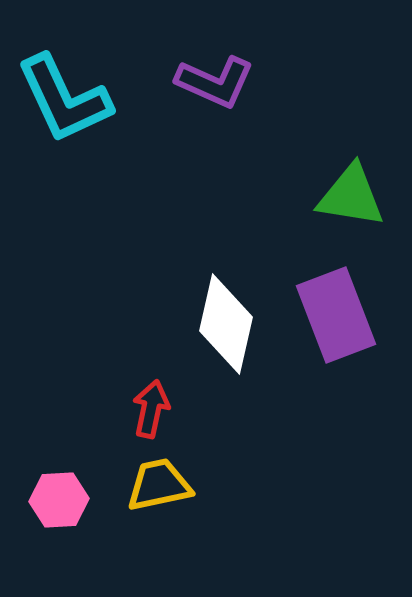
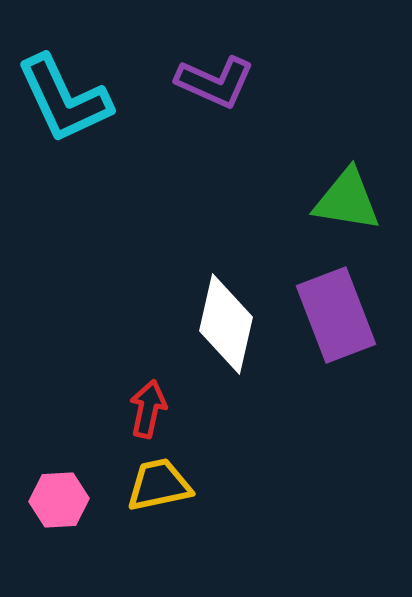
green triangle: moved 4 px left, 4 px down
red arrow: moved 3 px left
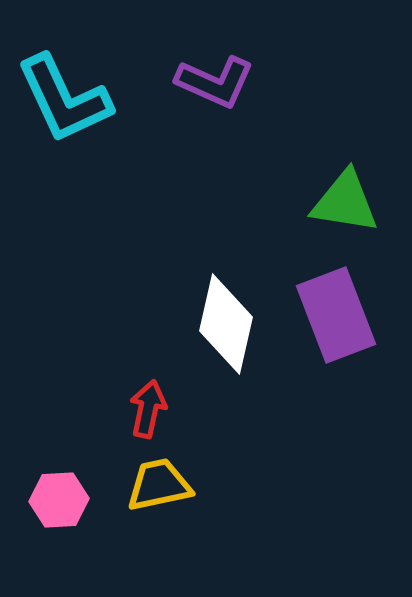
green triangle: moved 2 px left, 2 px down
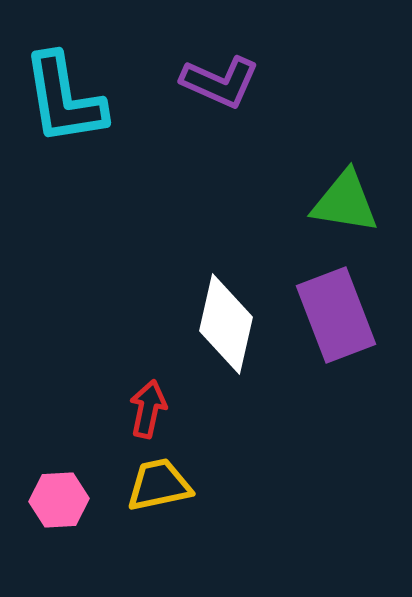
purple L-shape: moved 5 px right
cyan L-shape: rotated 16 degrees clockwise
